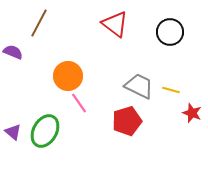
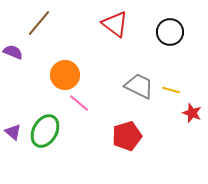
brown line: rotated 12 degrees clockwise
orange circle: moved 3 px left, 1 px up
pink line: rotated 15 degrees counterclockwise
red pentagon: moved 15 px down
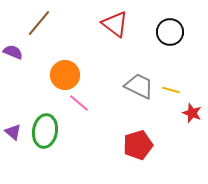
green ellipse: rotated 20 degrees counterclockwise
red pentagon: moved 11 px right, 9 px down
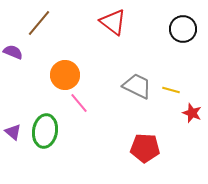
red triangle: moved 2 px left, 2 px up
black circle: moved 13 px right, 3 px up
gray trapezoid: moved 2 px left
pink line: rotated 10 degrees clockwise
red pentagon: moved 7 px right, 3 px down; rotated 20 degrees clockwise
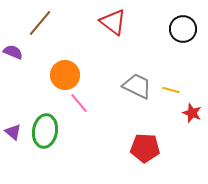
brown line: moved 1 px right
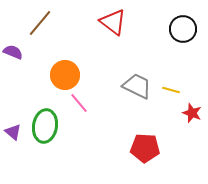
green ellipse: moved 5 px up
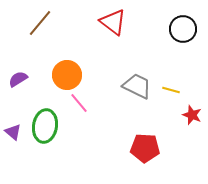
purple semicircle: moved 5 px right, 27 px down; rotated 54 degrees counterclockwise
orange circle: moved 2 px right
red star: moved 2 px down
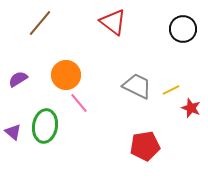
orange circle: moved 1 px left
yellow line: rotated 42 degrees counterclockwise
red star: moved 1 px left, 7 px up
red pentagon: moved 2 px up; rotated 12 degrees counterclockwise
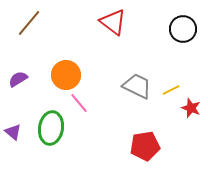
brown line: moved 11 px left
green ellipse: moved 6 px right, 2 px down
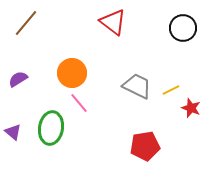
brown line: moved 3 px left
black circle: moved 1 px up
orange circle: moved 6 px right, 2 px up
